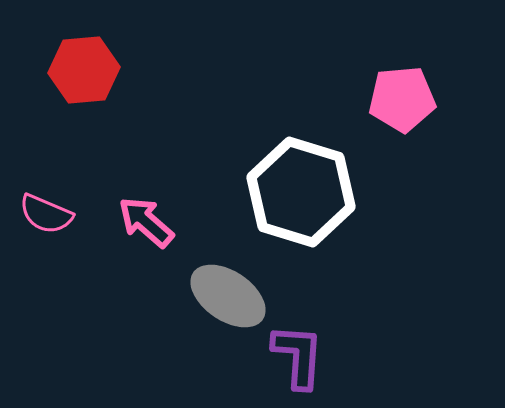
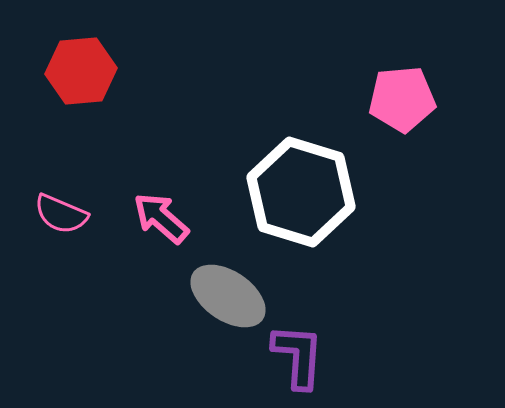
red hexagon: moved 3 px left, 1 px down
pink semicircle: moved 15 px right
pink arrow: moved 15 px right, 4 px up
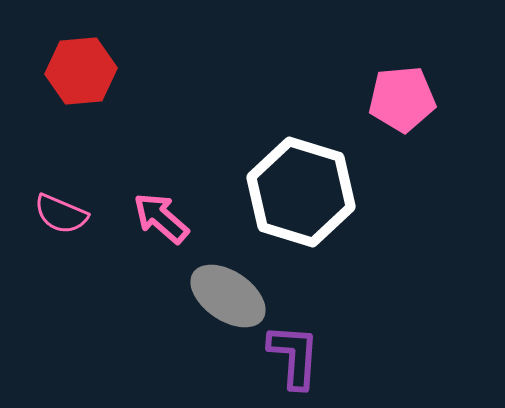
purple L-shape: moved 4 px left
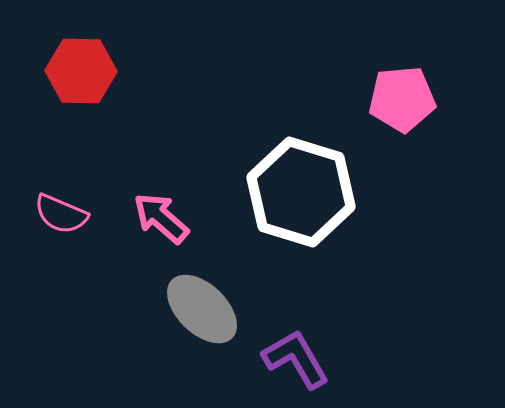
red hexagon: rotated 6 degrees clockwise
gray ellipse: moved 26 px left, 13 px down; rotated 10 degrees clockwise
purple L-shape: moved 2 px right, 3 px down; rotated 34 degrees counterclockwise
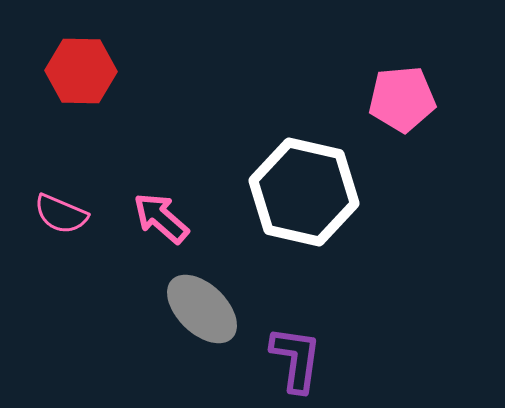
white hexagon: moved 3 px right; rotated 4 degrees counterclockwise
purple L-shape: rotated 38 degrees clockwise
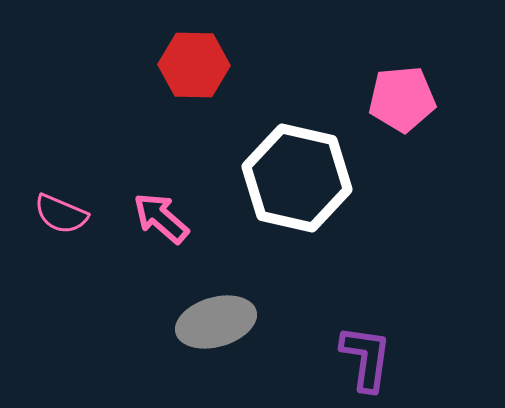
red hexagon: moved 113 px right, 6 px up
white hexagon: moved 7 px left, 14 px up
gray ellipse: moved 14 px right, 13 px down; rotated 60 degrees counterclockwise
purple L-shape: moved 70 px right, 1 px up
